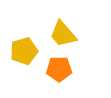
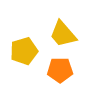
orange pentagon: moved 1 px right, 1 px down
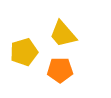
yellow pentagon: moved 1 px down
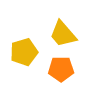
orange pentagon: moved 1 px right, 1 px up
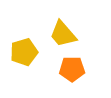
orange pentagon: moved 11 px right
